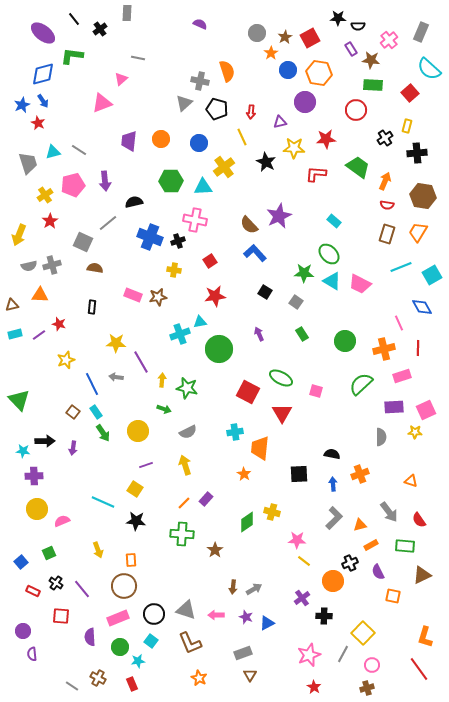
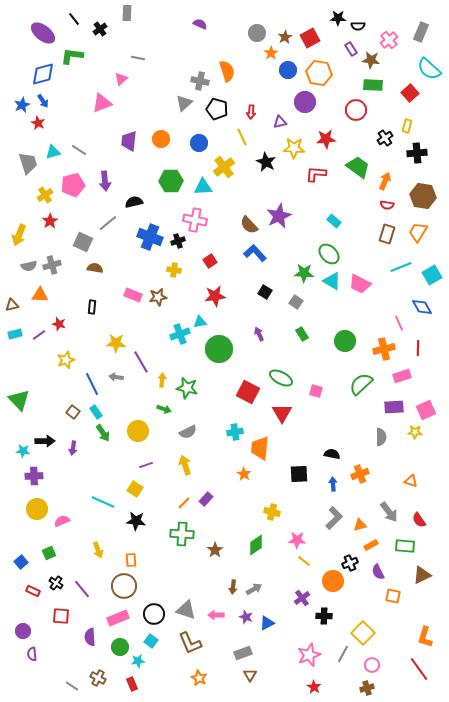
green diamond at (247, 522): moved 9 px right, 23 px down
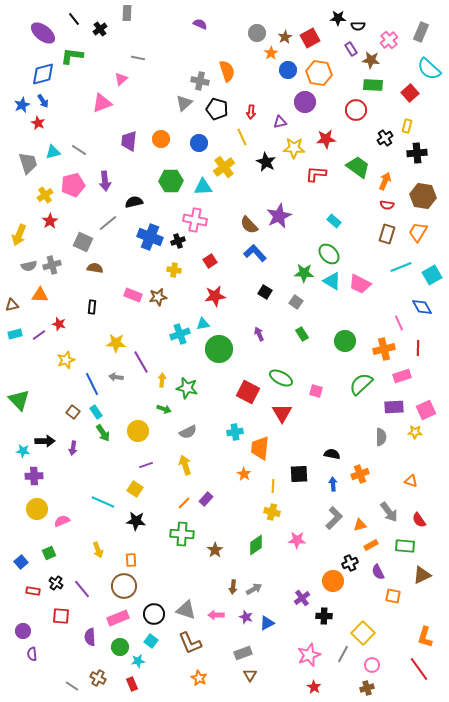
cyan triangle at (200, 322): moved 3 px right, 2 px down
yellow line at (304, 561): moved 31 px left, 75 px up; rotated 56 degrees clockwise
red rectangle at (33, 591): rotated 16 degrees counterclockwise
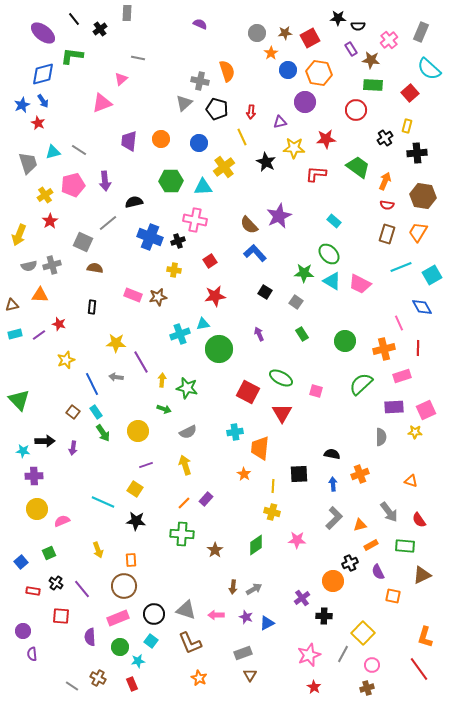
brown star at (285, 37): moved 4 px up; rotated 24 degrees clockwise
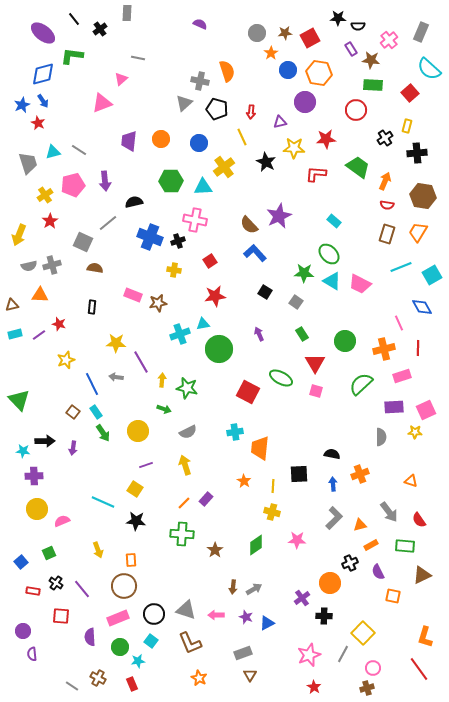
brown star at (158, 297): moved 6 px down
red triangle at (282, 413): moved 33 px right, 50 px up
orange star at (244, 474): moved 7 px down
orange circle at (333, 581): moved 3 px left, 2 px down
pink circle at (372, 665): moved 1 px right, 3 px down
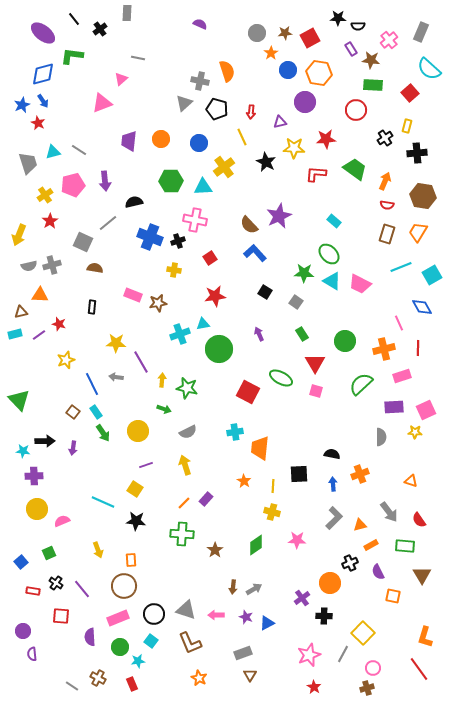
green trapezoid at (358, 167): moved 3 px left, 2 px down
red square at (210, 261): moved 3 px up
brown triangle at (12, 305): moved 9 px right, 7 px down
brown triangle at (422, 575): rotated 36 degrees counterclockwise
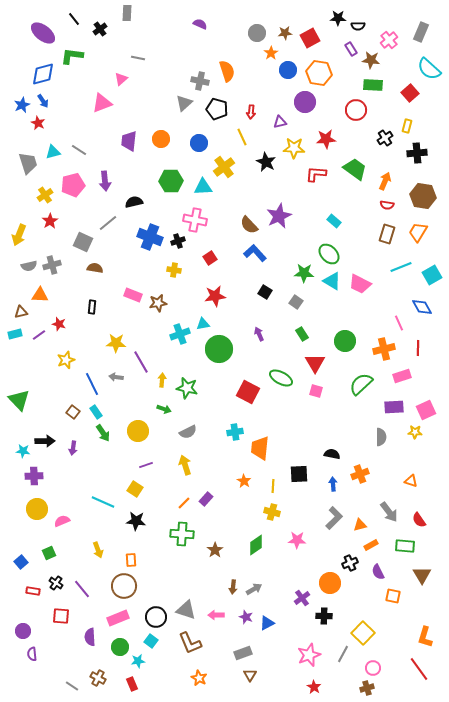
black circle at (154, 614): moved 2 px right, 3 px down
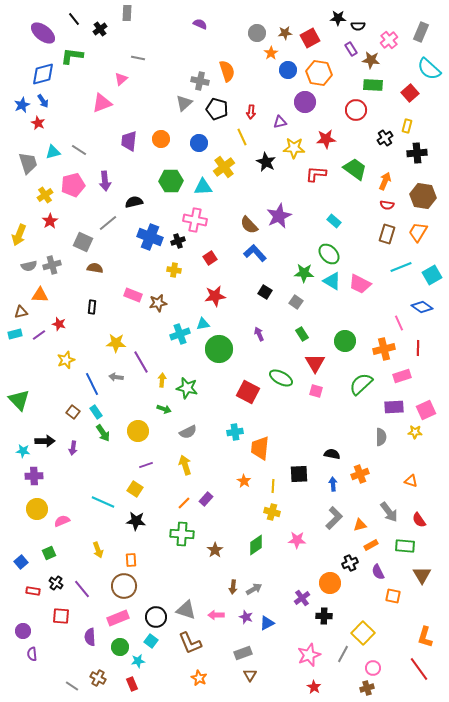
blue diamond at (422, 307): rotated 25 degrees counterclockwise
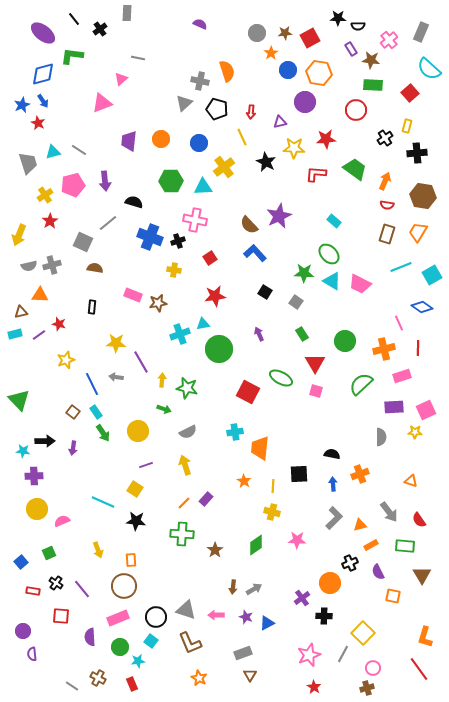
black semicircle at (134, 202): rotated 30 degrees clockwise
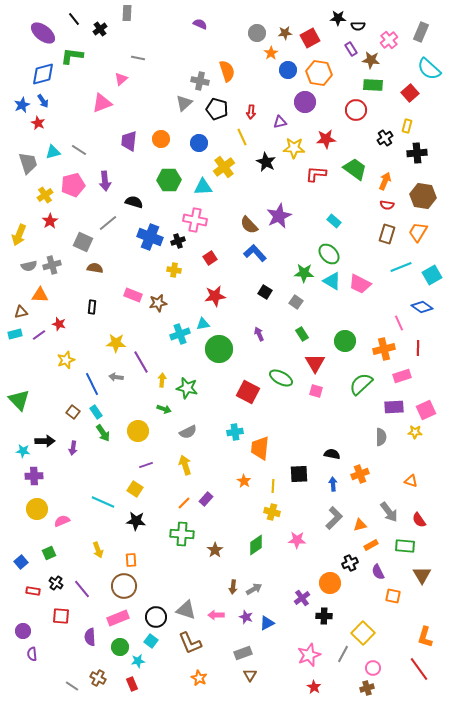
green hexagon at (171, 181): moved 2 px left, 1 px up
